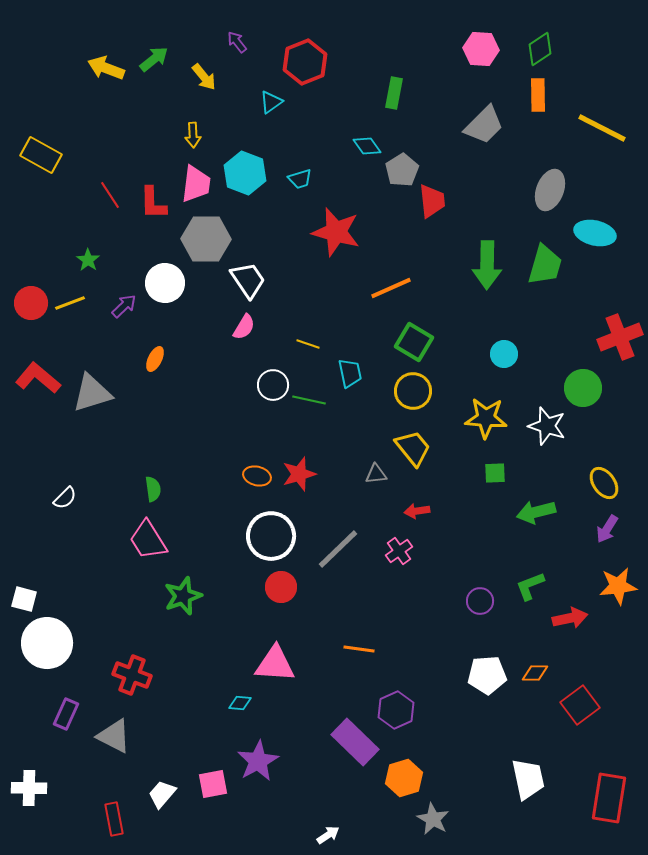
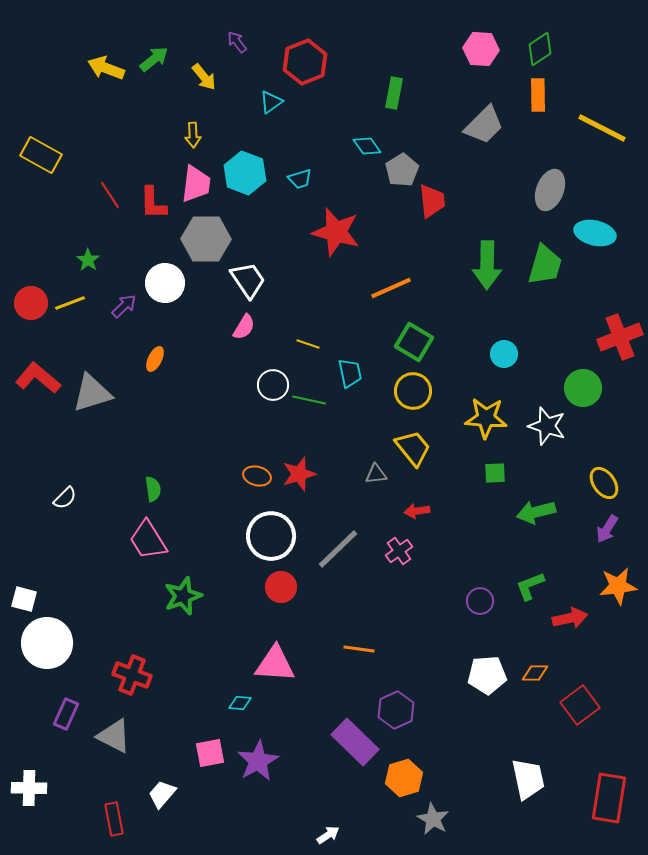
pink square at (213, 784): moved 3 px left, 31 px up
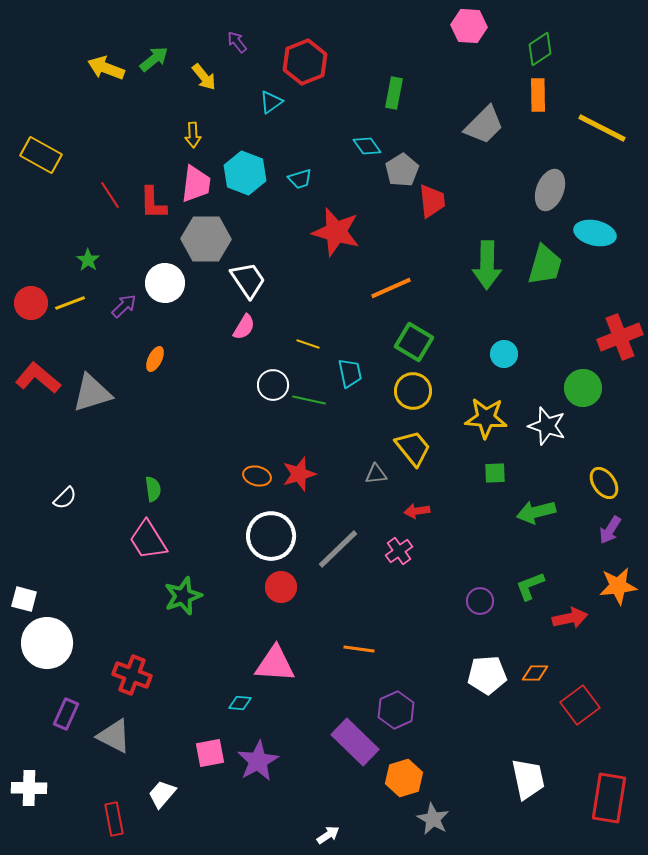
pink hexagon at (481, 49): moved 12 px left, 23 px up
purple arrow at (607, 529): moved 3 px right, 1 px down
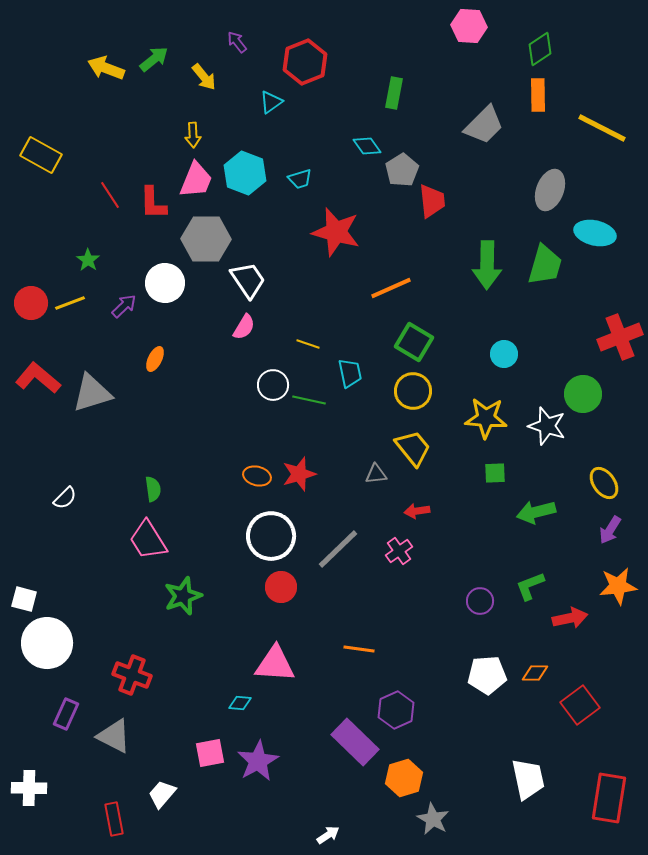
pink trapezoid at (196, 184): moved 4 px up; rotated 15 degrees clockwise
green circle at (583, 388): moved 6 px down
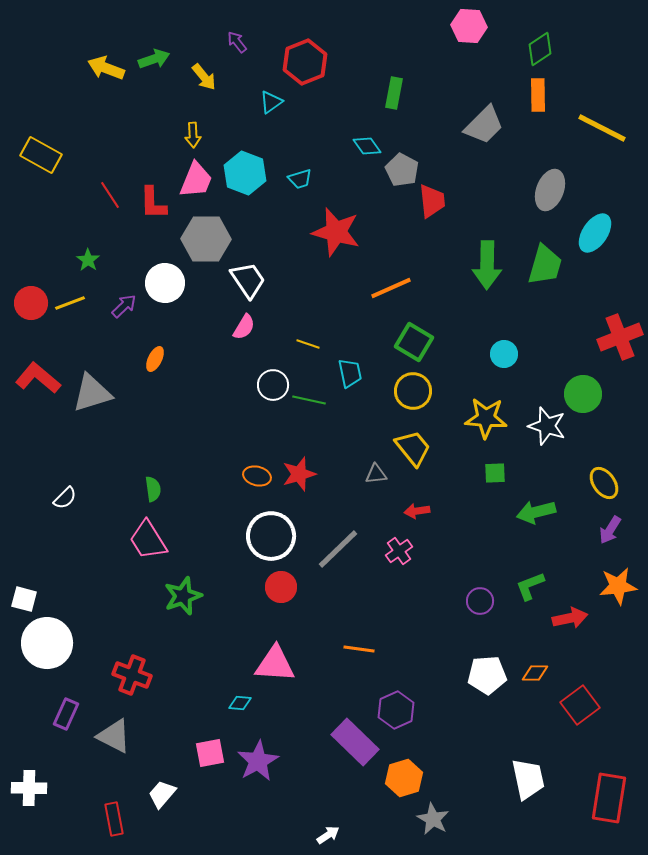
green arrow at (154, 59): rotated 20 degrees clockwise
gray pentagon at (402, 170): rotated 12 degrees counterclockwise
cyan ellipse at (595, 233): rotated 69 degrees counterclockwise
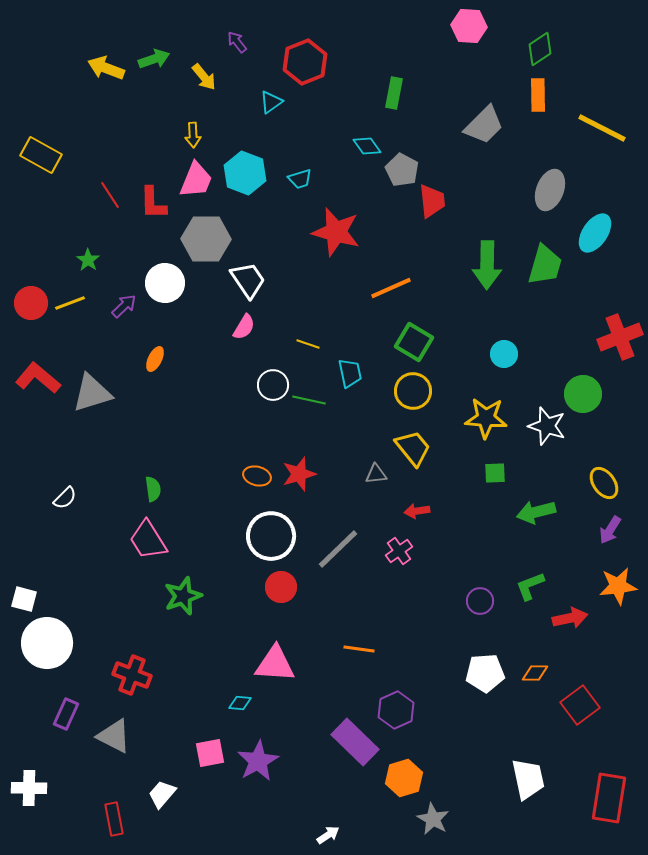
white pentagon at (487, 675): moved 2 px left, 2 px up
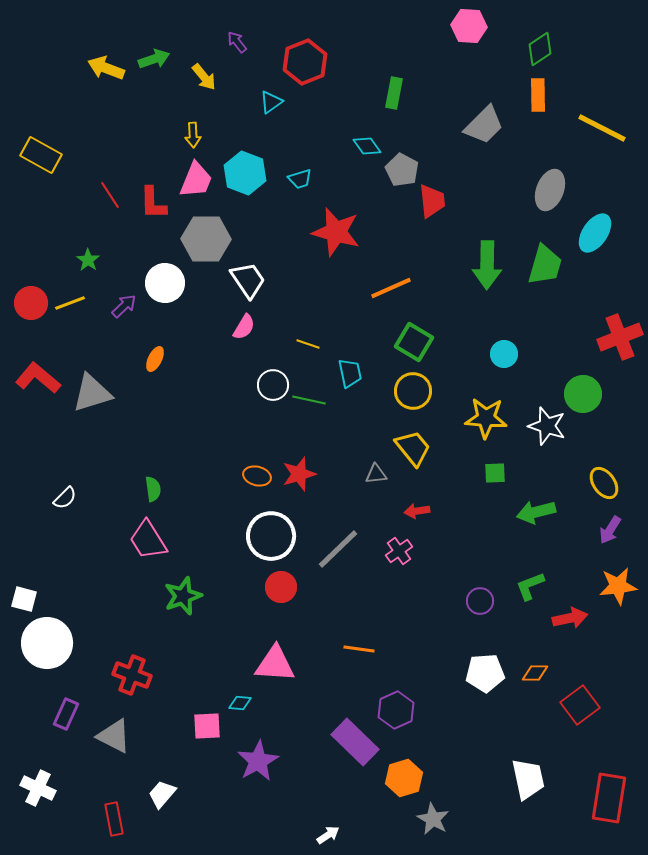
pink square at (210, 753): moved 3 px left, 27 px up; rotated 8 degrees clockwise
white cross at (29, 788): moved 9 px right; rotated 24 degrees clockwise
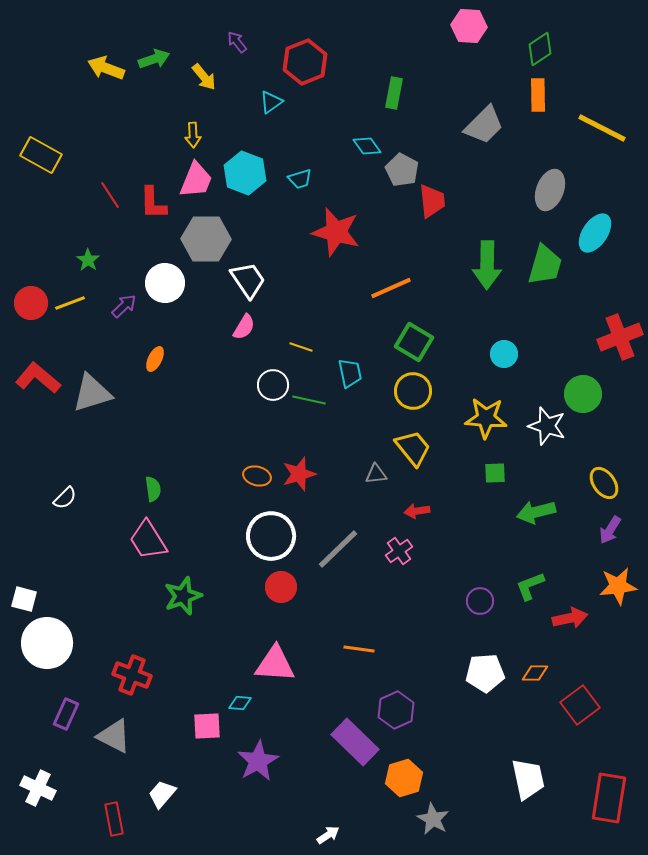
yellow line at (308, 344): moved 7 px left, 3 px down
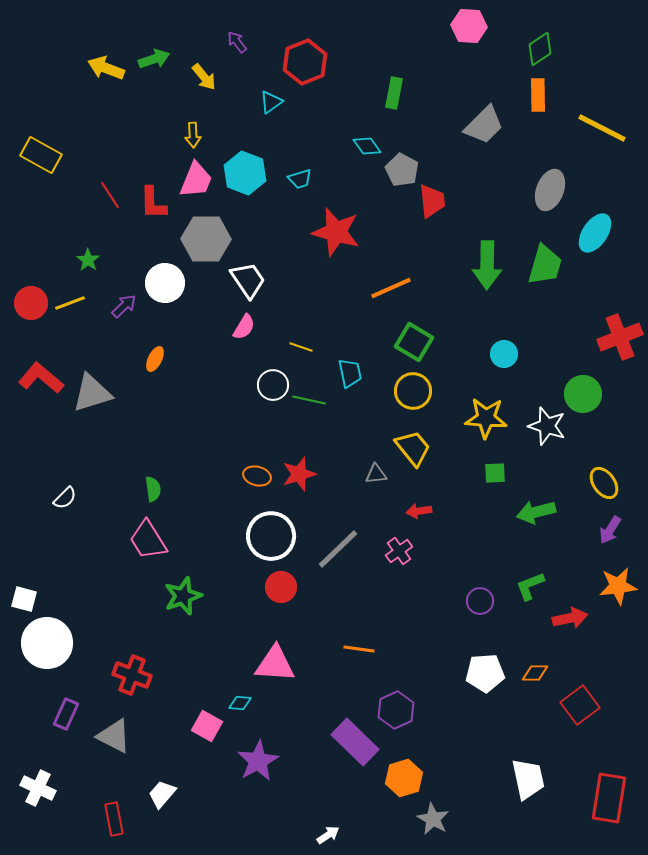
red L-shape at (38, 378): moved 3 px right
red arrow at (417, 511): moved 2 px right
pink square at (207, 726): rotated 32 degrees clockwise
